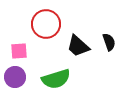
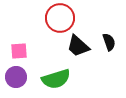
red circle: moved 14 px right, 6 px up
purple circle: moved 1 px right
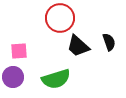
purple circle: moved 3 px left
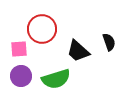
red circle: moved 18 px left, 11 px down
black trapezoid: moved 5 px down
pink square: moved 2 px up
purple circle: moved 8 px right, 1 px up
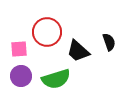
red circle: moved 5 px right, 3 px down
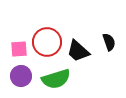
red circle: moved 10 px down
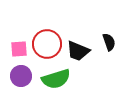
red circle: moved 2 px down
black trapezoid: rotated 20 degrees counterclockwise
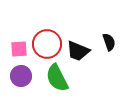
green semicircle: moved 1 px right, 1 px up; rotated 80 degrees clockwise
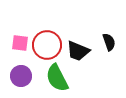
red circle: moved 1 px down
pink square: moved 1 px right, 6 px up; rotated 12 degrees clockwise
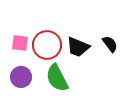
black semicircle: moved 1 px right, 2 px down; rotated 18 degrees counterclockwise
black trapezoid: moved 4 px up
purple circle: moved 1 px down
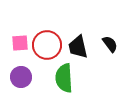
pink square: rotated 12 degrees counterclockwise
black trapezoid: rotated 55 degrees clockwise
green semicircle: moved 7 px right; rotated 24 degrees clockwise
